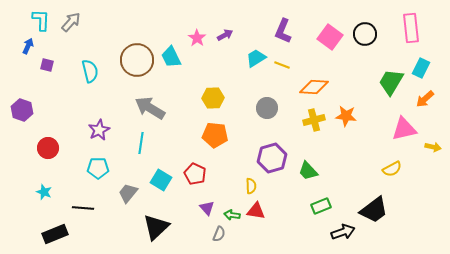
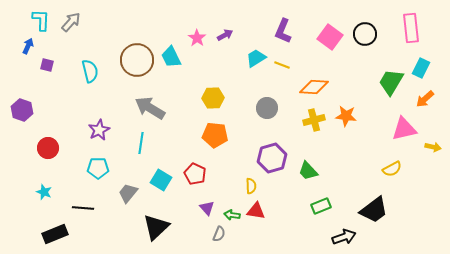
black arrow at (343, 232): moved 1 px right, 5 px down
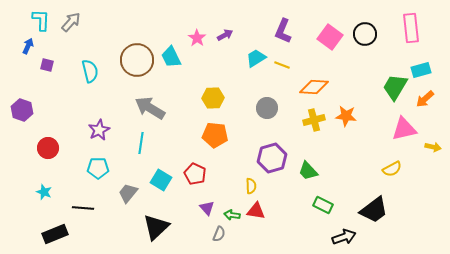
cyan rectangle at (421, 68): moved 2 px down; rotated 48 degrees clockwise
green trapezoid at (391, 82): moved 4 px right, 5 px down
green rectangle at (321, 206): moved 2 px right, 1 px up; rotated 48 degrees clockwise
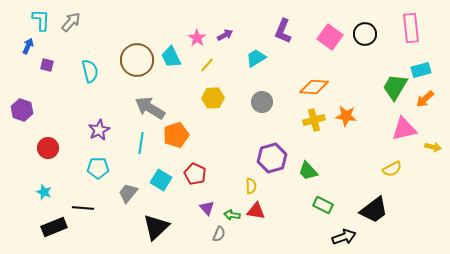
yellow line at (282, 65): moved 75 px left; rotated 70 degrees counterclockwise
gray circle at (267, 108): moved 5 px left, 6 px up
orange pentagon at (215, 135): moved 39 px left; rotated 25 degrees counterclockwise
black rectangle at (55, 234): moved 1 px left, 7 px up
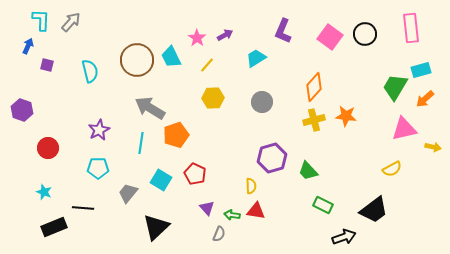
orange diamond at (314, 87): rotated 52 degrees counterclockwise
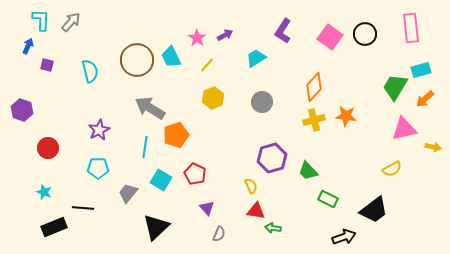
purple L-shape at (283, 31): rotated 10 degrees clockwise
yellow hexagon at (213, 98): rotated 20 degrees counterclockwise
cyan line at (141, 143): moved 4 px right, 4 px down
yellow semicircle at (251, 186): rotated 21 degrees counterclockwise
green rectangle at (323, 205): moved 5 px right, 6 px up
green arrow at (232, 215): moved 41 px right, 13 px down
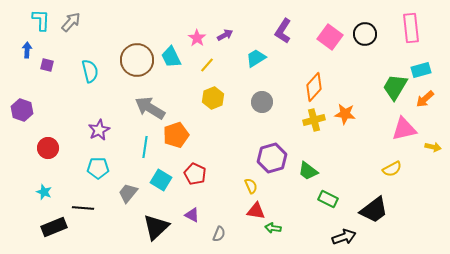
blue arrow at (28, 46): moved 1 px left, 4 px down; rotated 21 degrees counterclockwise
orange star at (346, 116): moved 1 px left, 2 px up
green trapezoid at (308, 171): rotated 10 degrees counterclockwise
purple triangle at (207, 208): moved 15 px left, 7 px down; rotated 21 degrees counterclockwise
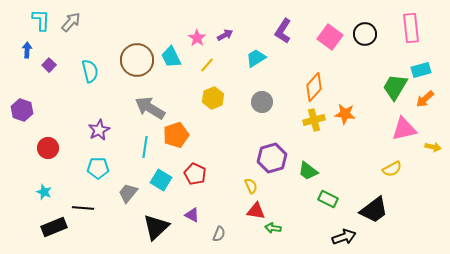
purple square at (47, 65): moved 2 px right; rotated 32 degrees clockwise
